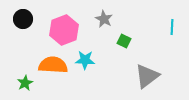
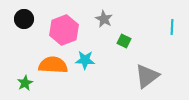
black circle: moved 1 px right
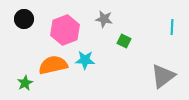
gray star: rotated 18 degrees counterclockwise
pink hexagon: moved 1 px right
orange semicircle: rotated 16 degrees counterclockwise
gray triangle: moved 16 px right
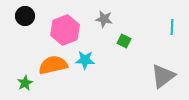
black circle: moved 1 px right, 3 px up
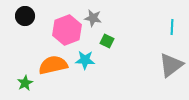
gray star: moved 11 px left, 1 px up
pink hexagon: moved 2 px right
green square: moved 17 px left
gray triangle: moved 8 px right, 11 px up
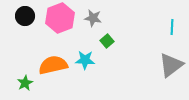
pink hexagon: moved 7 px left, 12 px up
green square: rotated 24 degrees clockwise
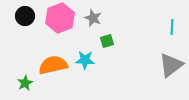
gray star: rotated 12 degrees clockwise
green square: rotated 24 degrees clockwise
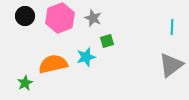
cyan star: moved 1 px right, 3 px up; rotated 18 degrees counterclockwise
orange semicircle: moved 1 px up
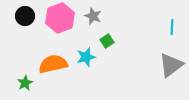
gray star: moved 2 px up
green square: rotated 16 degrees counterclockwise
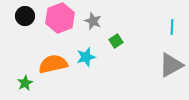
gray star: moved 5 px down
green square: moved 9 px right
gray triangle: rotated 8 degrees clockwise
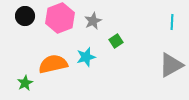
gray star: rotated 24 degrees clockwise
cyan line: moved 5 px up
